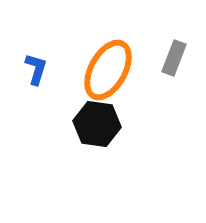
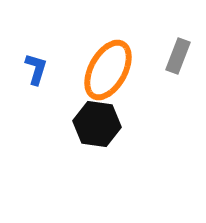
gray rectangle: moved 4 px right, 2 px up
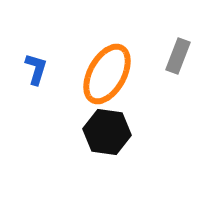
orange ellipse: moved 1 px left, 4 px down
black hexagon: moved 10 px right, 8 px down
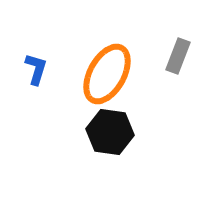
black hexagon: moved 3 px right
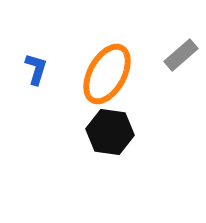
gray rectangle: moved 3 px right, 1 px up; rotated 28 degrees clockwise
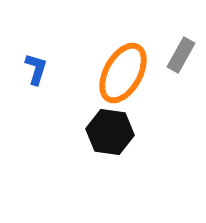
gray rectangle: rotated 20 degrees counterclockwise
orange ellipse: moved 16 px right, 1 px up
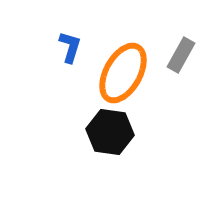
blue L-shape: moved 34 px right, 22 px up
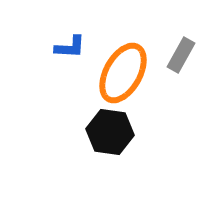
blue L-shape: rotated 76 degrees clockwise
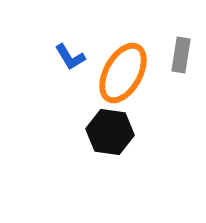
blue L-shape: moved 10 px down; rotated 56 degrees clockwise
gray rectangle: rotated 20 degrees counterclockwise
